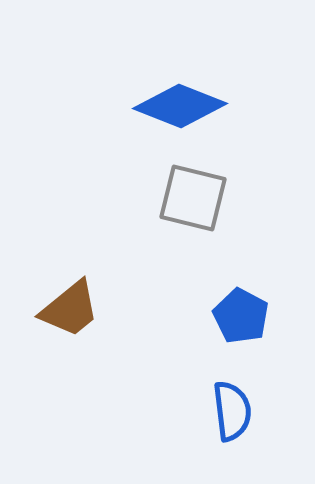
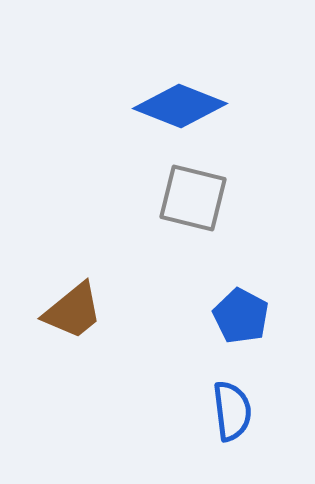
brown trapezoid: moved 3 px right, 2 px down
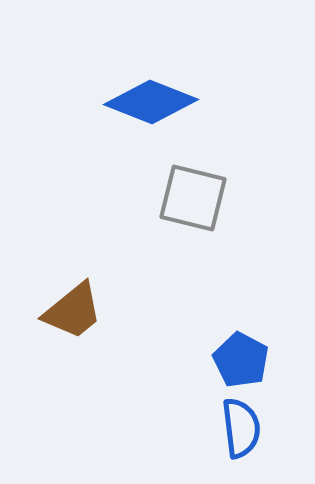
blue diamond: moved 29 px left, 4 px up
blue pentagon: moved 44 px down
blue semicircle: moved 9 px right, 17 px down
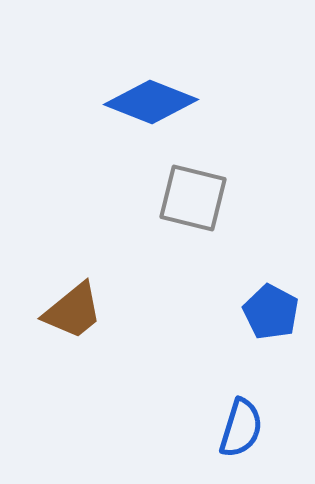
blue pentagon: moved 30 px right, 48 px up
blue semicircle: rotated 24 degrees clockwise
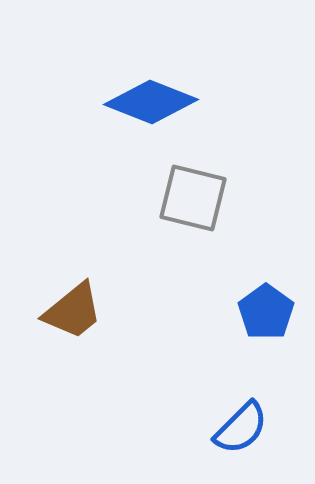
blue pentagon: moved 5 px left; rotated 8 degrees clockwise
blue semicircle: rotated 28 degrees clockwise
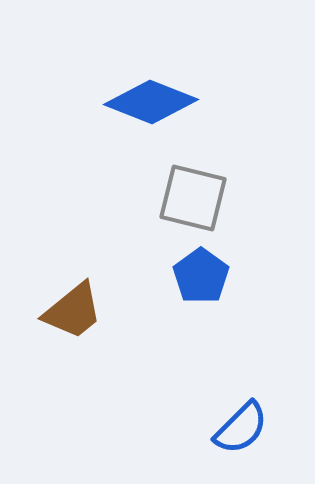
blue pentagon: moved 65 px left, 36 px up
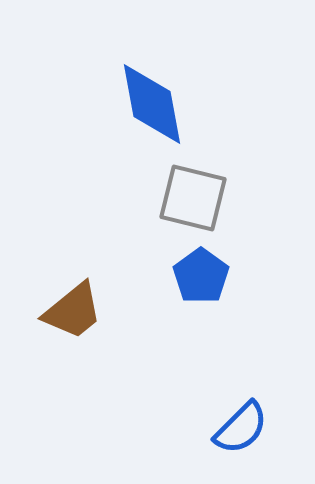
blue diamond: moved 1 px right, 2 px down; rotated 58 degrees clockwise
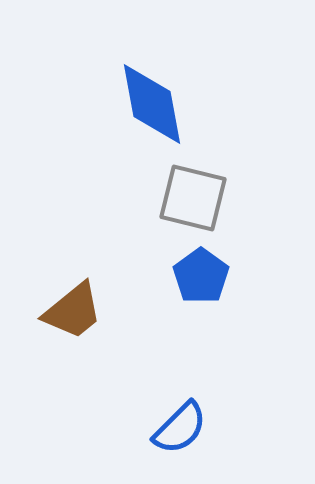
blue semicircle: moved 61 px left
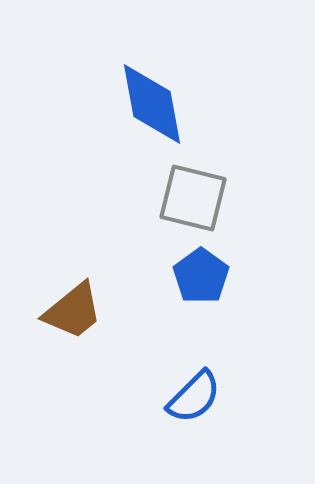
blue semicircle: moved 14 px right, 31 px up
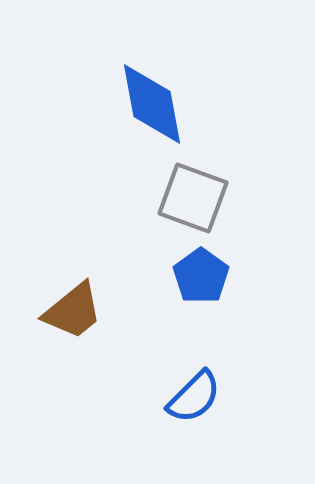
gray square: rotated 6 degrees clockwise
